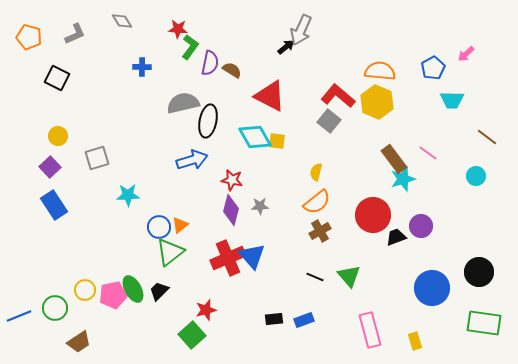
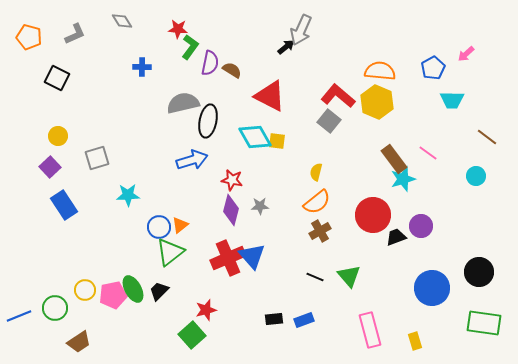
blue rectangle at (54, 205): moved 10 px right
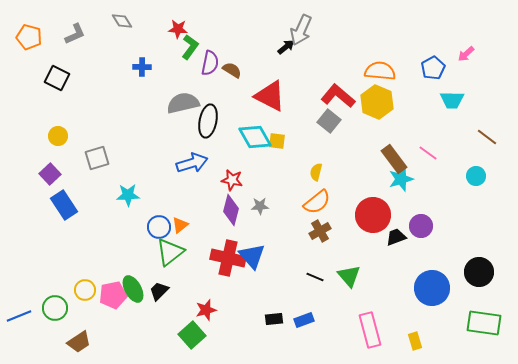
blue arrow at (192, 160): moved 3 px down
purple square at (50, 167): moved 7 px down
cyan star at (403, 179): moved 2 px left
red cross at (228, 258): rotated 36 degrees clockwise
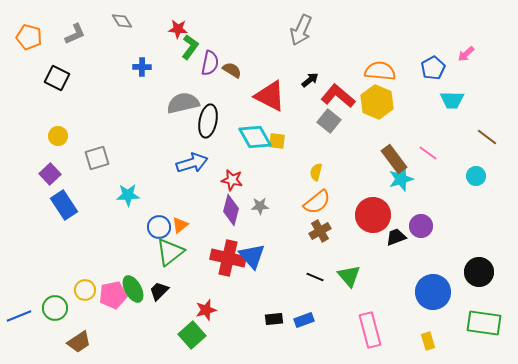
black arrow at (286, 47): moved 24 px right, 33 px down
blue circle at (432, 288): moved 1 px right, 4 px down
yellow rectangle at (415, 341): moved 13 px right
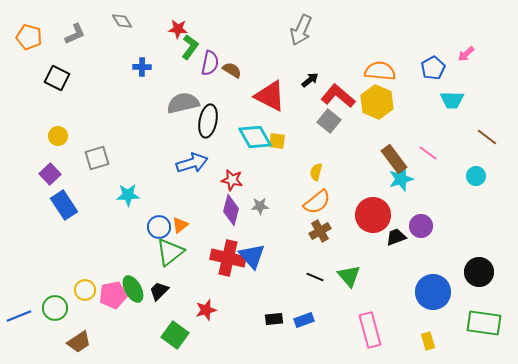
green square at (192, 335): moved 17 px left; rotated 12 degrees counterclockwise
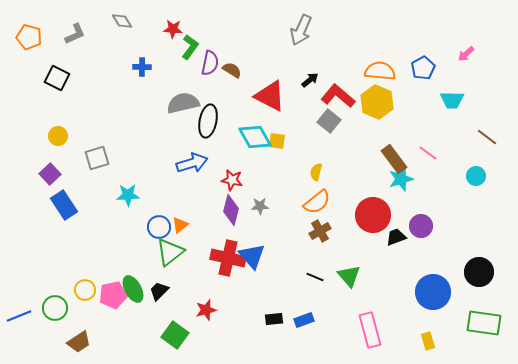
red star at (178, 29): moved 5 px left
blue pentagon at (433, 68): moved 10 px left
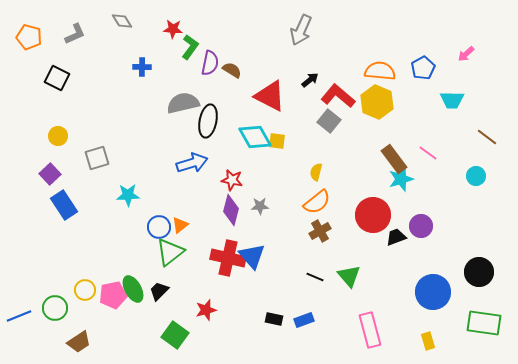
black rectangle at (274, 319): rotated 18 degrees clockwise
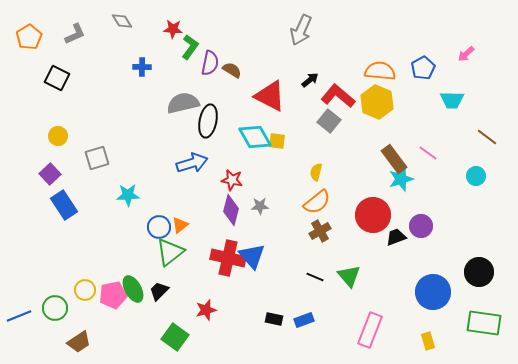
orange pentagon at (29, 37): rotated 25 degrees clockwise
pink rectangle at (370, 330): rotated 36 degrees clockwise
green square at (175, 335): moved 2 px down
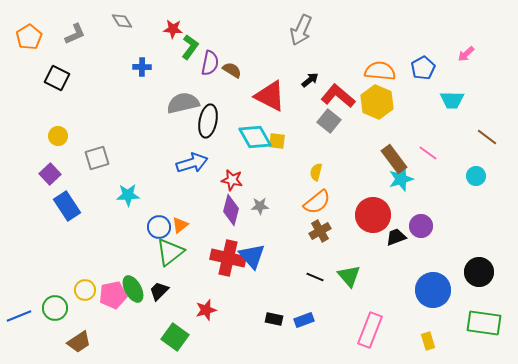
blue rectangle at (64, 205): moved 3 px right, 1 px down
blue circle at (433, 292): moved 2 px up
